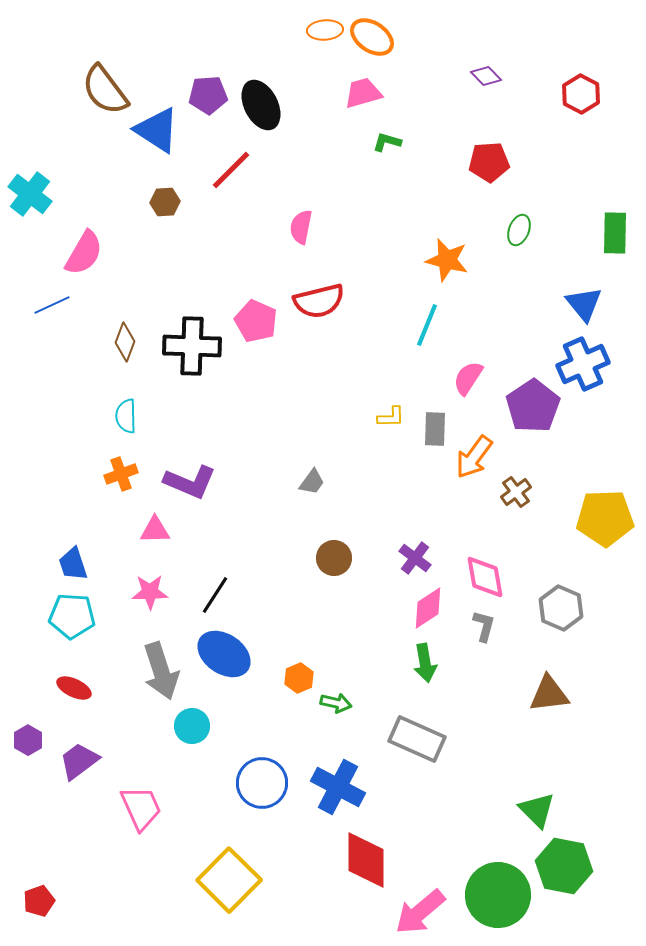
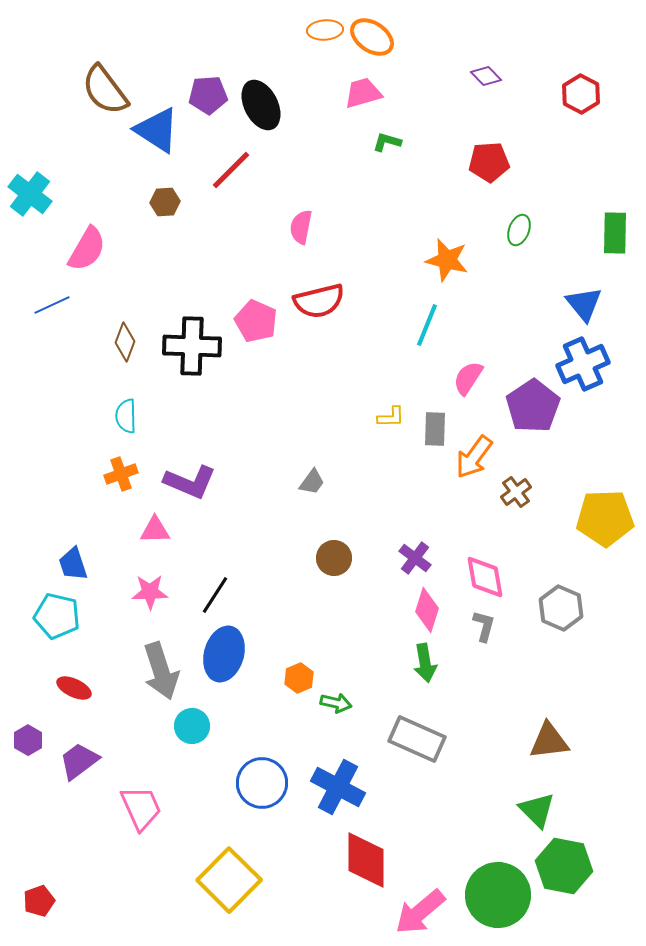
pink semicircle at (84, 253): moved 3 px right, 4 px up
pink diamond at (428, 608): moved 1 px left, 2 px down; rotated 39 degrees counterclockwise
cyan pentagon at (72, 616): moved 15 px left; rotated 9 degrees clockwise
blue ellipse at (224, 654): rotated 72 degrees clockwise
brown triangle at (549, 694): moved 47 px down
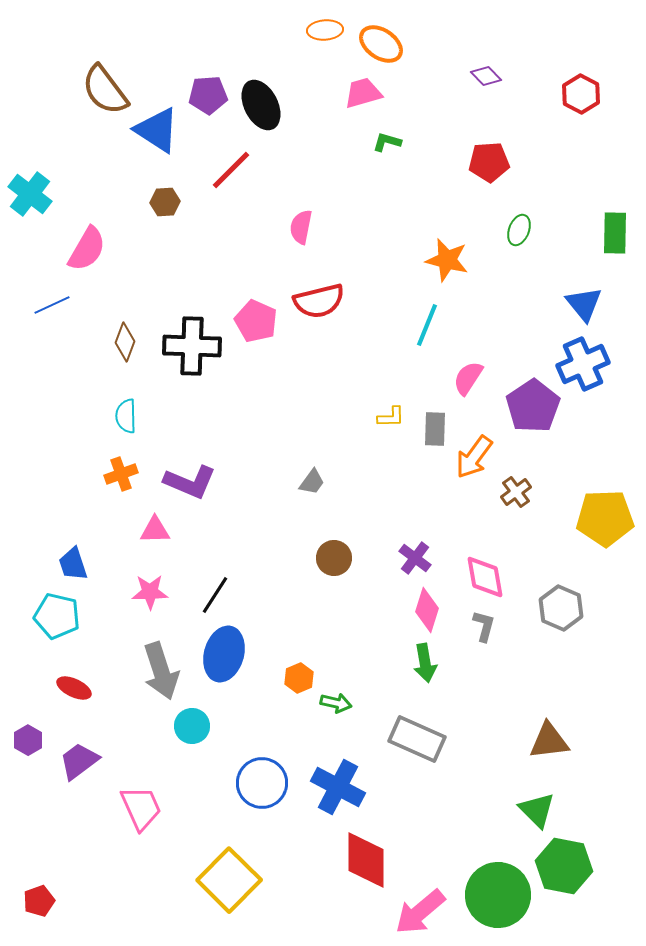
orange ellipse at (372, 37): moved 9 px right, 7 px down
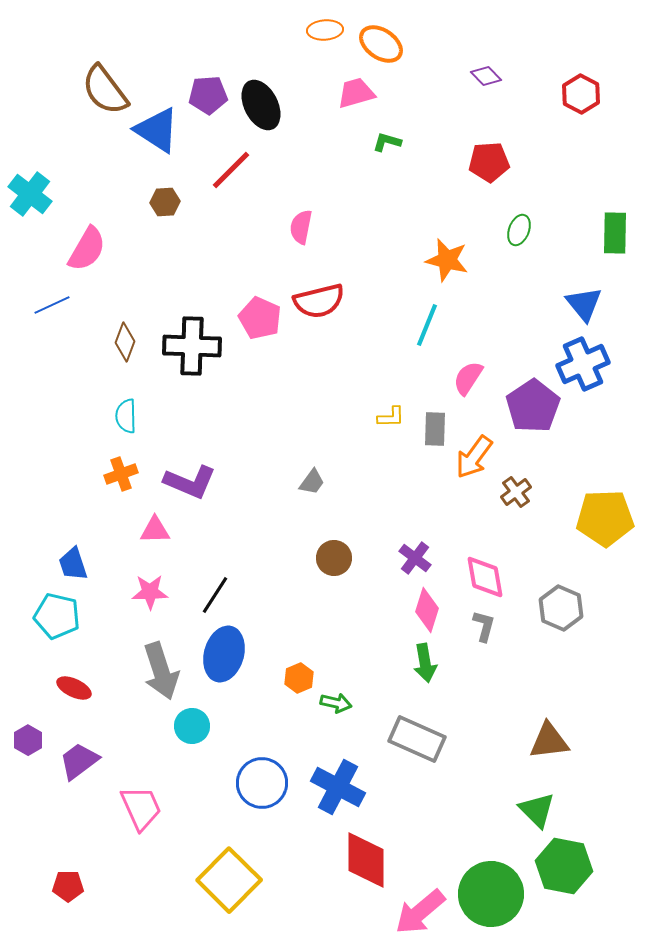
pink trapezoid at (363, 93): moved 7 px left
pink pentagon at (256, 321): moved 4 px right, 3 px up
green circle at (498, 895): moved 7 px left, 1 px up
red pentagon at (39, 901): moved 29 px right, 15 px up; rotated 20 degrees clockwise
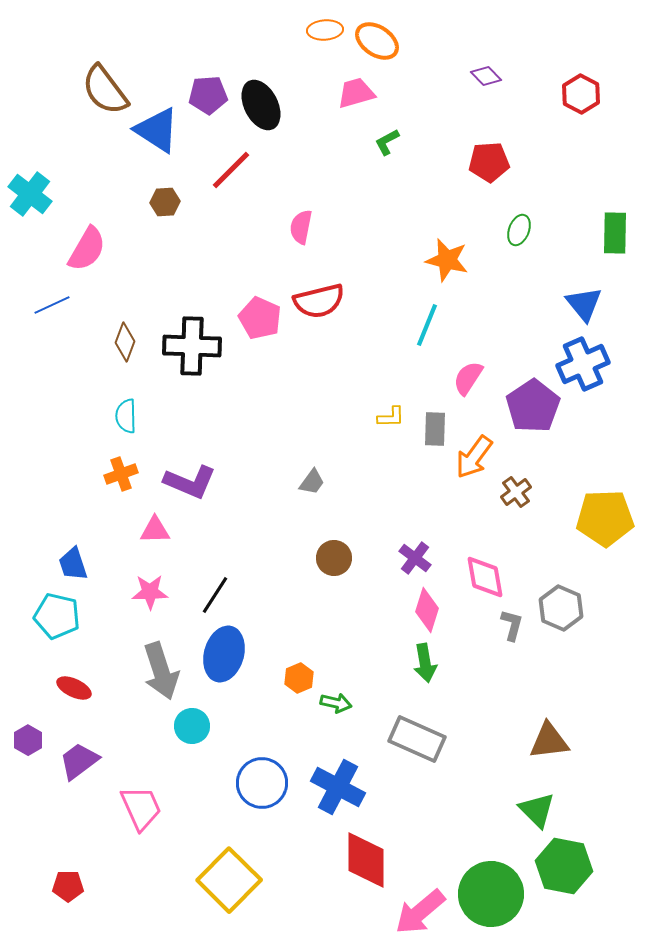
orange ellipse at (381, 44): moved 4 px left, 3 px up
green L-shape at (387, 142): rotated 44 degrees counterclockwise
gray L-shape at (484, 626): moved 28 px right, 1 px up
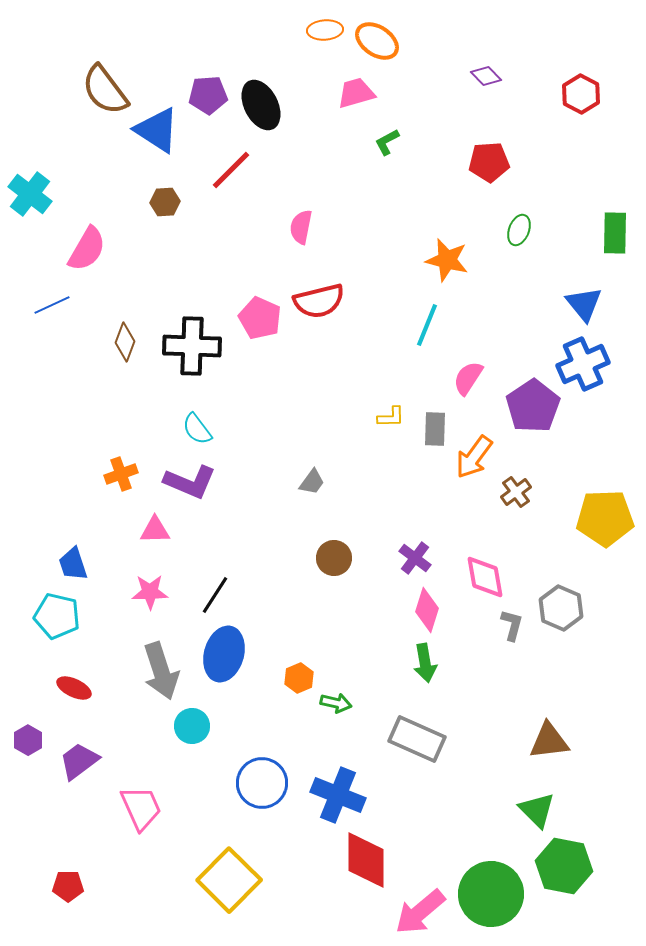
cyan semicircle at (126, 416): moved 71 px right, 13 px down; rotated 36 degrees counterclockwise
blue cross at (338, 787): moved 8 px down; rotated 6 degrees counterclockwise
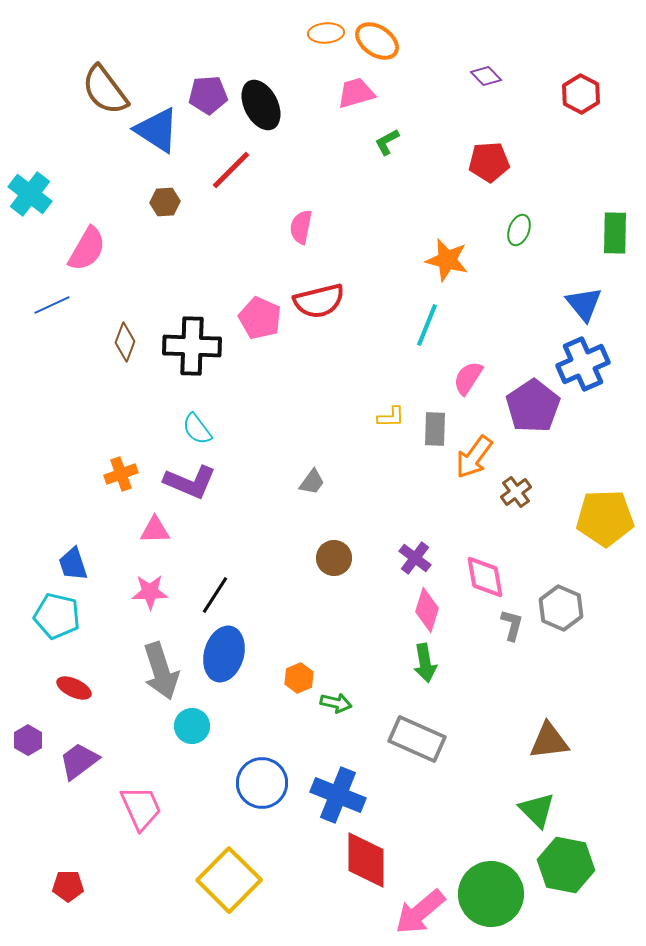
orange ellipse at (325, 30): moved 1 px right, 3 px down
green hexagon at (564, 866): moved 2 px right, 1 px up
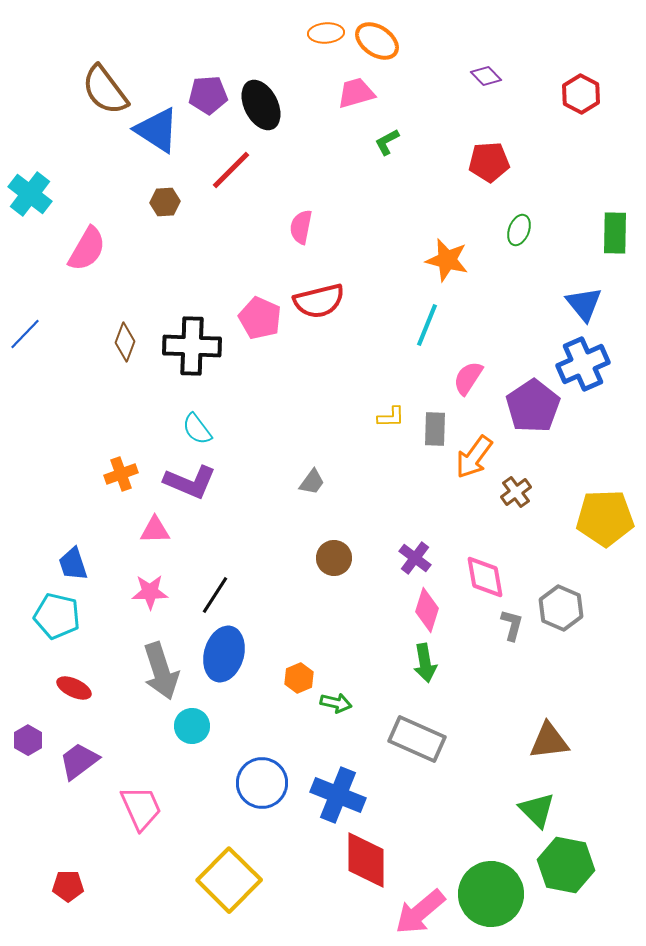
blue line at (52, 305): moved 27 px left, 29 px down; rotated 21 degrees counterclockwise
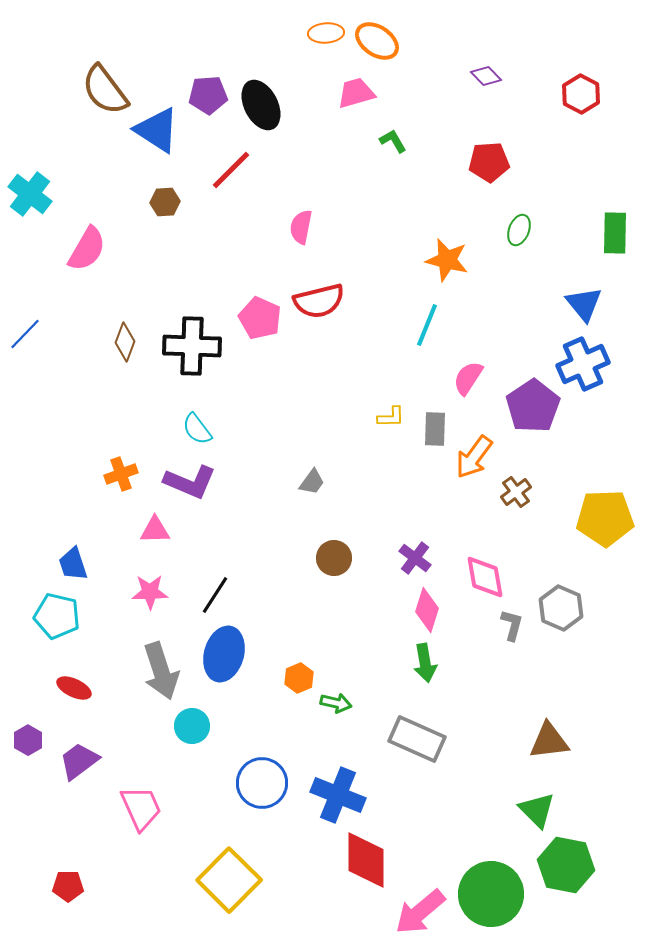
green L-shape at (387, 142): moved 6 px right, 1 px up; rotated 88 degrees clockwise
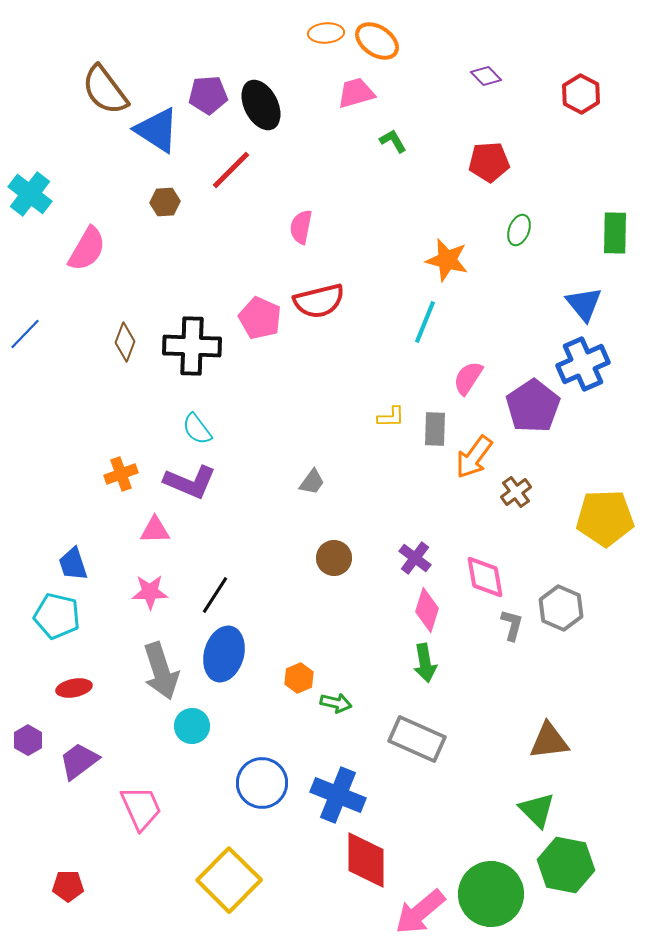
cyan line at (427, 325): moved 2 px left, 3 px up
red ellipse at (74, 688): rotated 36 degrees counterclockwise
